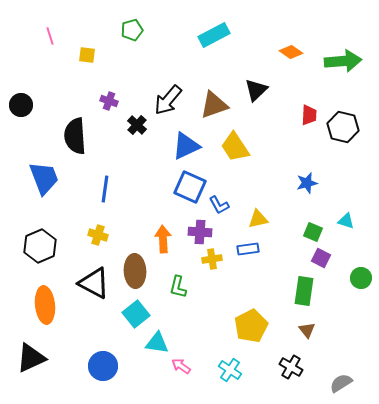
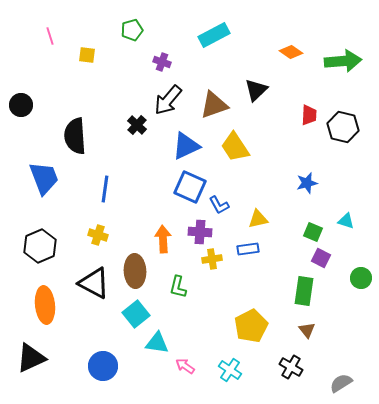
purple cross at (109, 101): moved 53 px right, 39 px up
pink arrow at (181, 366): moved 4 px right
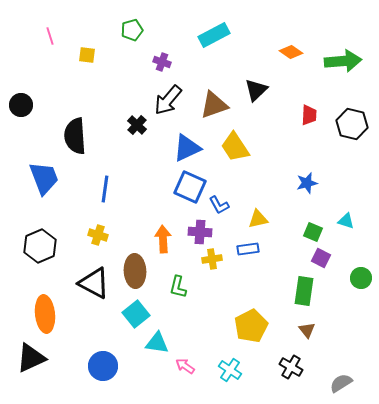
black hexagon at (343, 127): moved 9 px right, 3 px up
blue triangle at (186, 146): moved 1 px right, 2 px down
orange ellipse at (45, 305): moved 9 px down
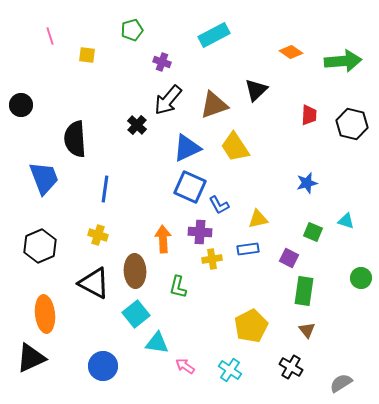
black semicircle at (75, 136): moved 3 px down
purple square at (321, 258): moved 32 px left
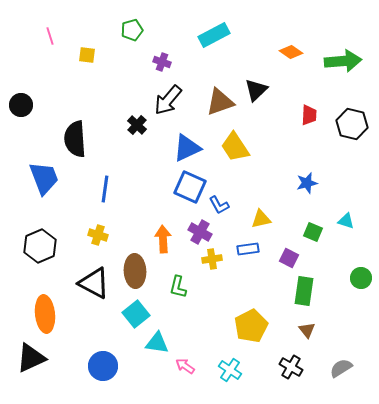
brown triangle at (214, 105): moved 6 px right, 3 px up
yellow triangle at (258, 219): moved 3 px right
purple cross at (200, 232): rotated 25 degrees clockwise
gray semicircle at (341, 383): moved 15 px up
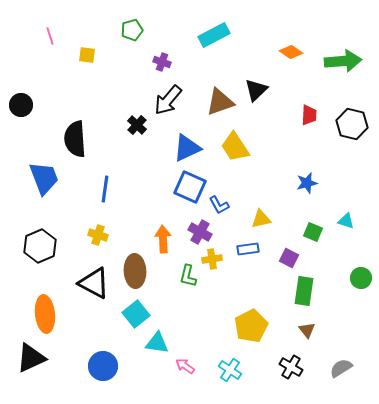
green L-shape at (178, 287): moved 10 px right, 11 px up
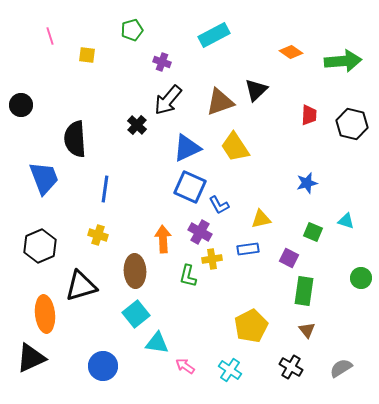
black triangle at (94, 283): moved 13 px left, 3 px down; rotated 44 degrees counterclockwise
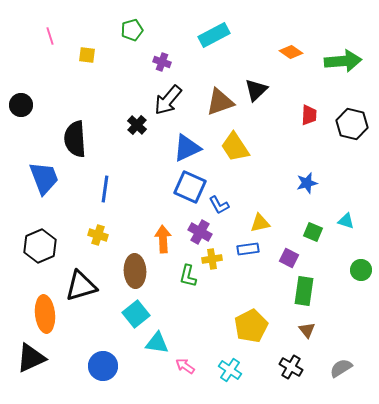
yellow triangle at (261, 219): moved 1 px left, 4 px down
green circle at (361, 278): moved 8 px up
